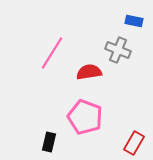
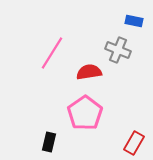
pink pentagon: moved 4 px up; rotated 16 degrees clockwise
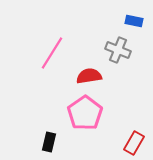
red semicircle: moved 4 px down
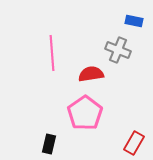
pink line: rotated 36 degrees counterclockwise
red semicircle: moved 2 px right, 2 px up
black rectangle: moved 2 px down
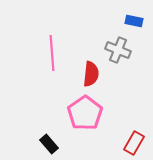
red semicircle: rotated 105 degrees clockwise
black rectangle: rotated 54 degrees counterclockwise
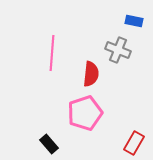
pink line: rotated 8 degrees clockwise
pink pentagon: rotated 16 degrees clockwise
